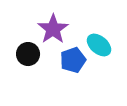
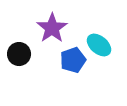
purple star: moved 1 px left, 1 px up
black circle: moved 9 px left
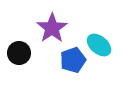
black circle: moved 1 px up
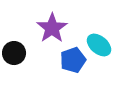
black circle: moved 5 px left
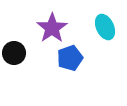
cyan ellipse: moved 6 px right, 18 px up; rotated 25 degrees clockwise
blue pentagon: moved 3 px left, 2 px up
